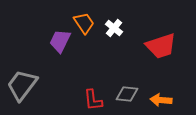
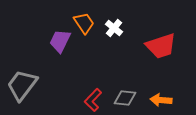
gray diamond: moved 2 px left, 4 px down
red L-shape: rotated 50 degrees clockwise
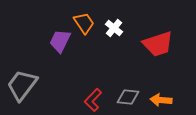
red trapezoid: moved 3 px left, 2 px up
gray diamond: moved 3 px right, 1 px up
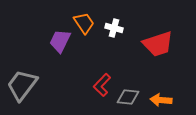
white cross: rotated 24 degrees counterclockwise
red L-shape: moved 9 px right, 15 px up
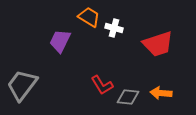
orange trapezoid: moved 5 px right, 6 px up; rotated 25 degrees counterclockwise
red L-shape: rotated 75 degrees counterclockwise
orange arrow: moved 7 px up
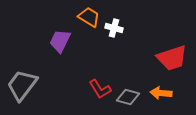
red trapezoid: moved 14 px right, 14 px down
red L-shape: moved 2 px left, 4 px down
gray diamond: rotated 10 degrees clockwise
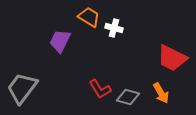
red trapezoid: rotated 44 degrees clockwise
gray trapezoid: moved 3 px down
orange arrow: rotated 125 degrees counterclockwise
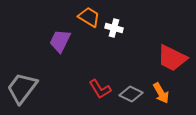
gray diamond: moved 3 px right, 3 px up; rotated 10 degrees clockwise
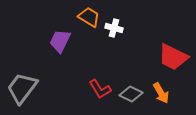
red trapezoid: moved 1 px right, 1 px up
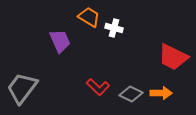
purple trapezoid: rotated 130 degrees clockwise
red L-shape: moved 2 px left, 2 px up; rotated 15 degrees counterclockwise
orange arrow: rotated 60 degrees counterclockwise
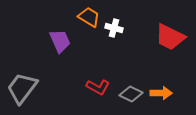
red trapezoid: moved 3 px left, 20 px up
red L-shape: rotated 15 degrees counterclockwise
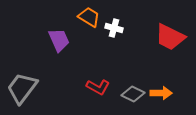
purple trapezoid: moved 1 px left, 1 px up
gray diamond: moved 2 px right
